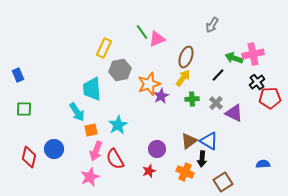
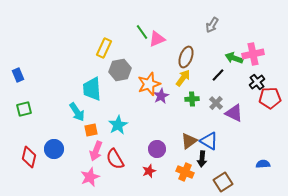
green square: rotated 14 degrees counterclockwise
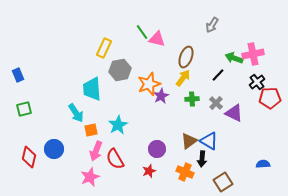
pink triangle: rotated 36 degrees clockwise
cyan arrow: moved 1 px left, 1 px down
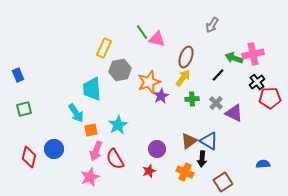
orange star: moved 2 px up
